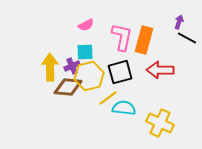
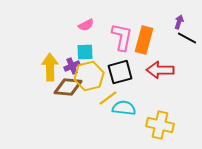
yellow cross: moved 2 px down; rotated 12 degrees counterclockwise
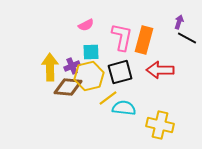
cyan square: moved 6 px right
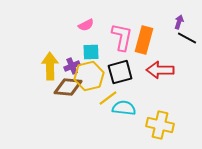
yellow arrow: moved 1 px up
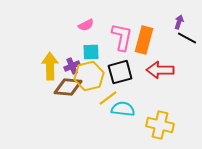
cyan semicircle: moved 1 px left, 1 px down
